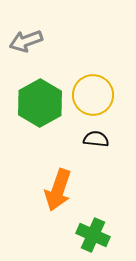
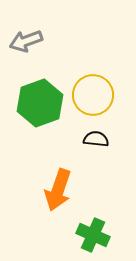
green hexagon: rotated 9 degrees clockwise
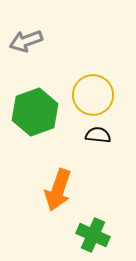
green hexagon: moved 5 px left, 9 px down
black semicircle: moved 2 px right, 4 px up
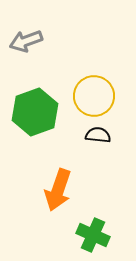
yellow circle: moved 1 px right, 1 px down
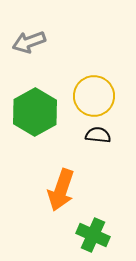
gray arrow: moved 3 px right, 1 px down
green hexagon: rotated 9 degrees counterclockwise
orange arrow: moved 3 px right
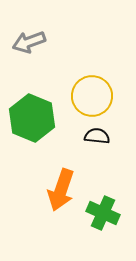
yellow circle: moved 2 px left
green hexagon: moved 3 px left, 6 px down; rotated 9 degrees counterclockwise
black semicircle: moved 1 px left, 1 px down
green cross: moved 10 px right, 22 px up
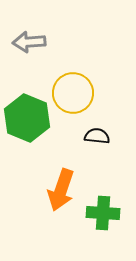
gray arrow: rotated 16 degrees clockwise
yellow circle: moved 19 px left, 3 px up
green hexagon: moved 5 px left
green cross: rotated 20 degrees counterclockwise
